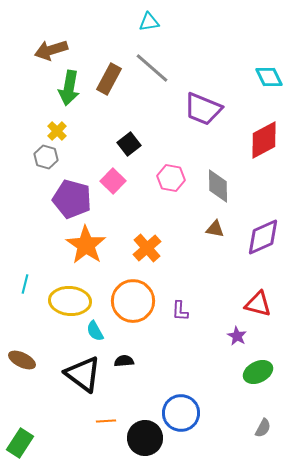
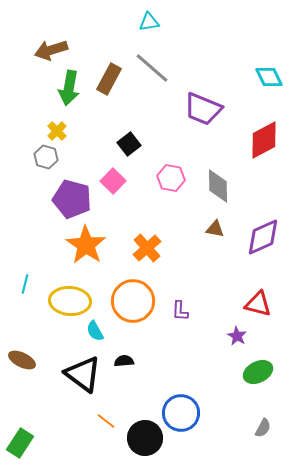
orange line: rotated 42 degrees clockwise
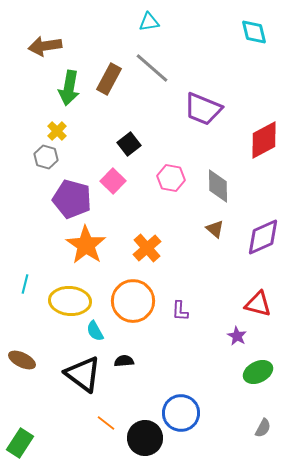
brown arrow: moved 6 px left, 4 px up; rotated 8 degrees clockwise
cyan diamond: moved 15 px left, 45 px up; rotated 12 degrees clockwise
brown triangle: rotated 30 degrees clockwise
orange line: moved 2 px down
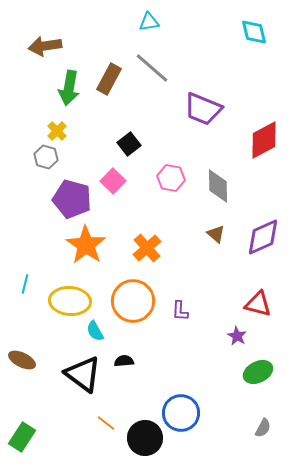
brown triangle: moved 1 px right, 5 px down
green rectangle: moved 2 px right, 6 px up
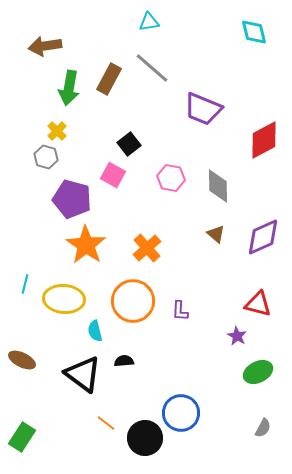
pink square: moved 6 px up; rotated 15 degrees counterclockwise
yellow ellipse: moved 6 px left, 2 px up
cyan semicircle: rotated 15 degrees clockwise
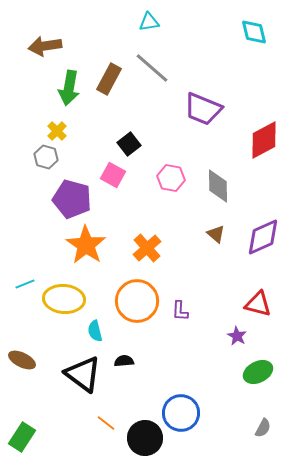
cyan line: rotated 54 degrees clockwise
orange circle: moved 4 px right
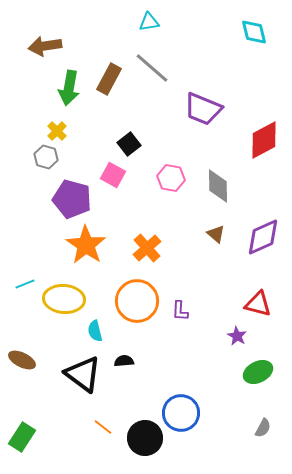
orange line: moved 3 px left, 4 px down
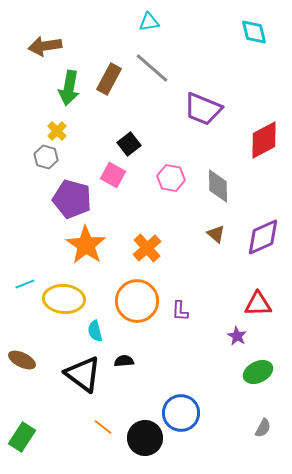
red triangle: rotated 16 degrees counterclockwise
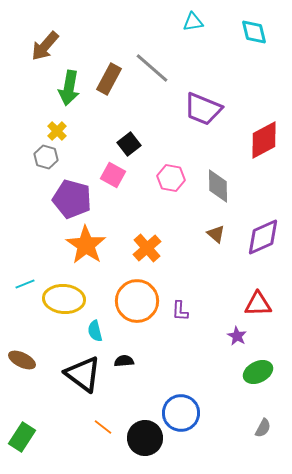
cyan triangle: moved 44 px right
brown arrow: rotated 40 degrees counterclockwise
